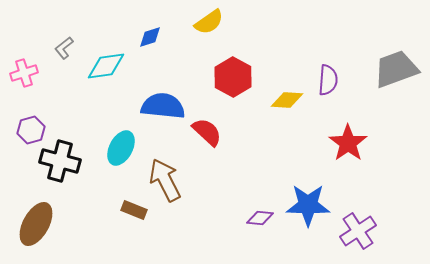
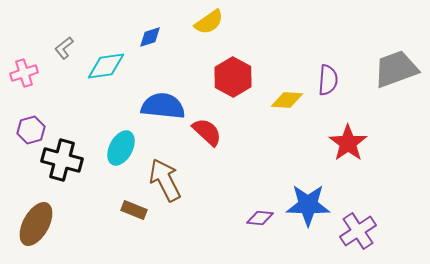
black cross: moved 2 px right, 1 px up
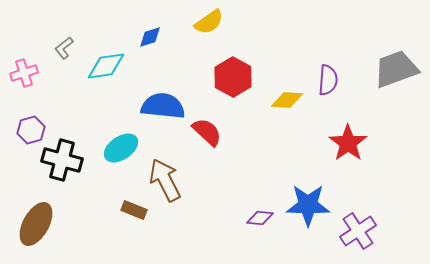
cyan ellipse: rotated 28 degrees clockwise
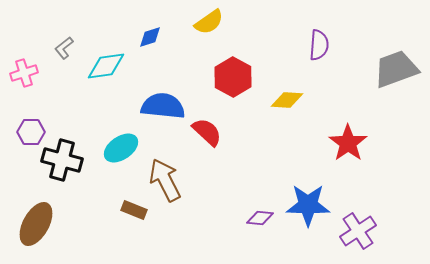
purple semicircle: moved 9 px left, 35 px up
purple hexagon: moved 2 px down; rotated 16 degrees clockwise
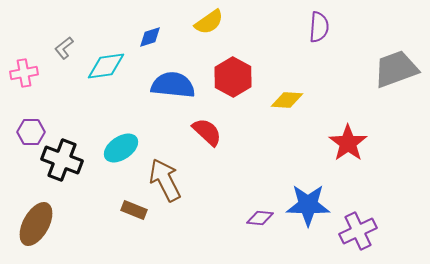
purple semicircle: moved 18 px up
pink cross: rotated 8 degrees clockwise
blue semicircle: moved 10 px right, 21 px up
black cross: rotated 6 degrees clockwise
purple cross: rotated 9 degrees clockwise
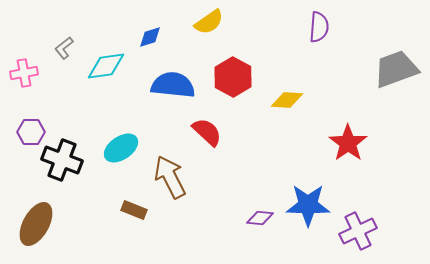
brown arrow: moved 5 px right, 3 px up
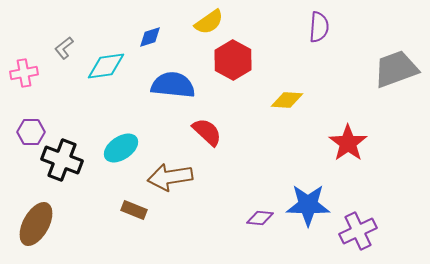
red hexagon: moved 17 px up
brown arrow: rotated 72 degrees counterclockwise
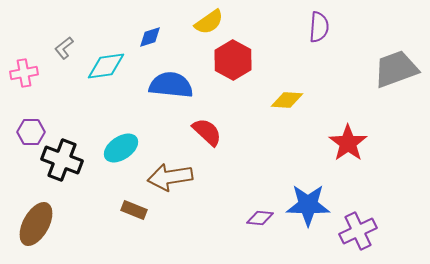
blue semicircle: moved 2 px left
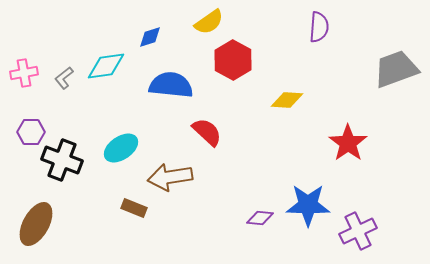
gray L-shape: moved 30 px down
brown rectangle: moved 2 px up
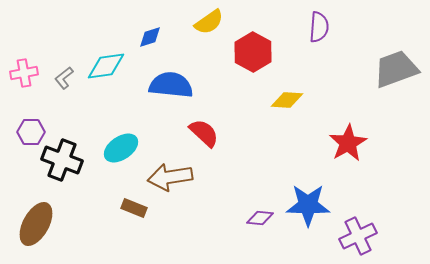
red hexagon: moved 20 px right, 8 px up
red semicircle: moved 3 px left, 1 px down
red star: rotated 6 degrees clockwise
purple cross: moved 5 px down
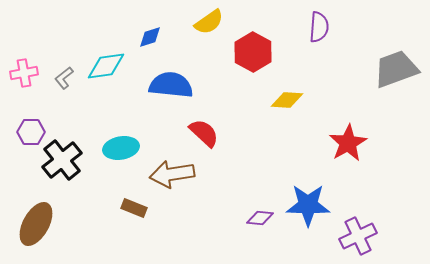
cyan ellipse: rotated 24 degrees clockwise
black cross: rotated 30 degrees clockwise
brown arrow: moved 2 px right, 3 px up
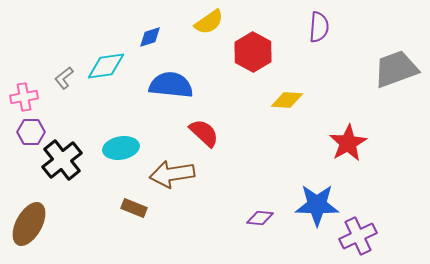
pink cross: moved 24 px down
blue star: moved 9 px right
brown ellipse: moved 7 px left
